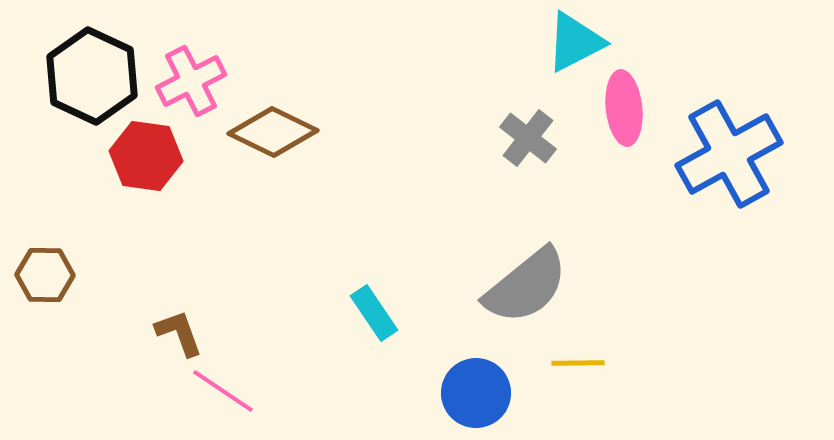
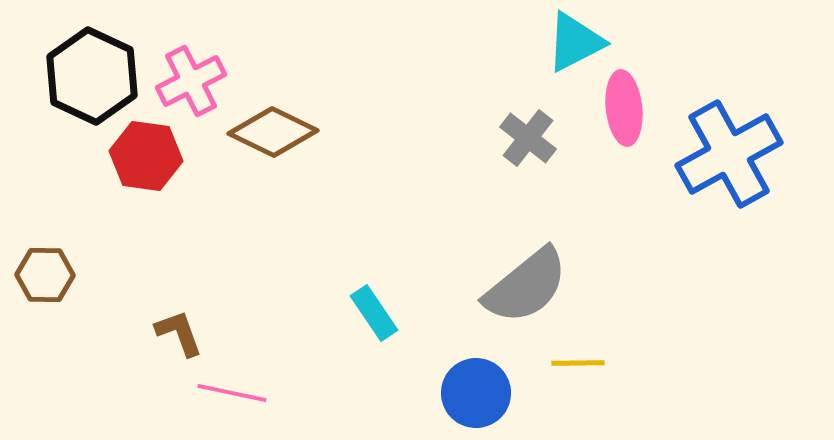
pink line: moved 9 px right, 2 px down; rotated 22 degrees counterclockwise
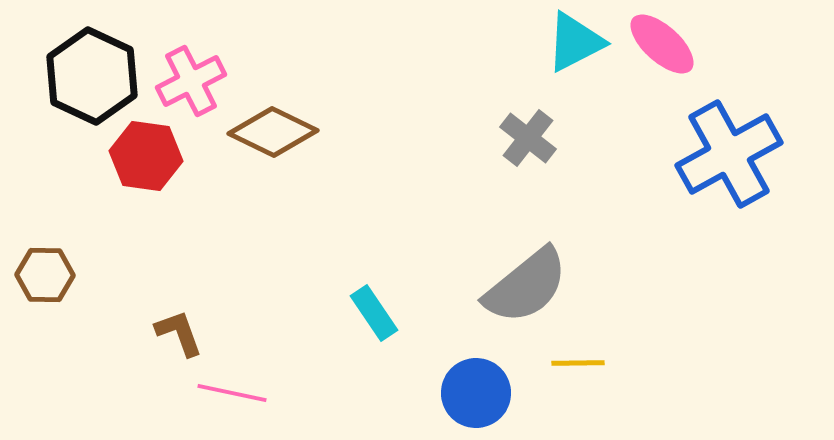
pink ellipse: moved 38 px right, 64 px up; rotated 42 degrees counterclockwise
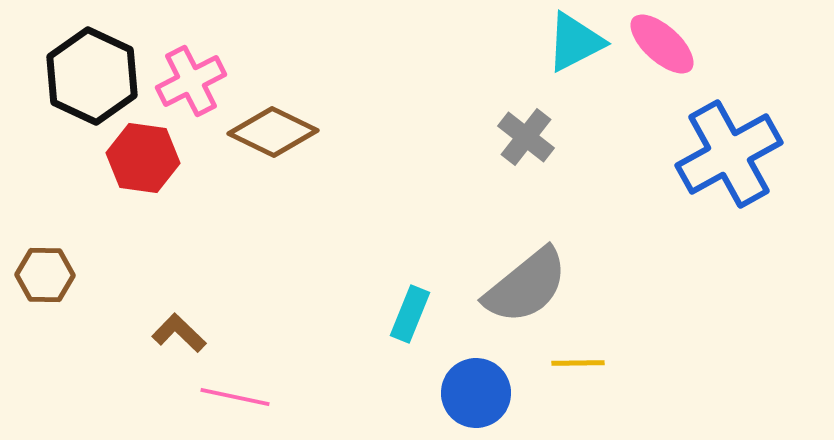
gray cross: moved 2 px left, 1 px up
red hexagon: moved 3 px left, 2 px down
cyan rectangle: moved 36 px right, 1 px down; rotated 56 degrees clockwise
brown L-shape: rotated 26 degrees counterclockwise
pink line: moved 3 px right, 4 px down
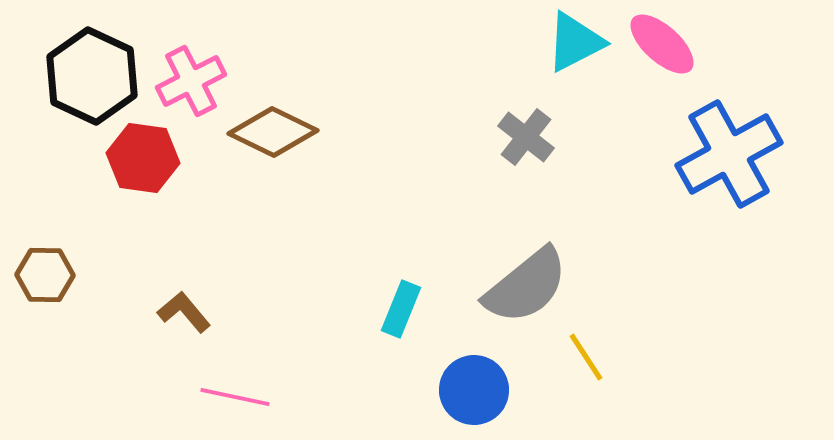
cyan rectangle: moved 9 px left, 5 px up
brown L-shape: moved 5 px right, 21 px up; rotated 6 degrees clockwise
yellow line: moved 8 px right, 6 px up; rotated 58 degrees clockwise
blue circle: moved 2 px left, 3 px up
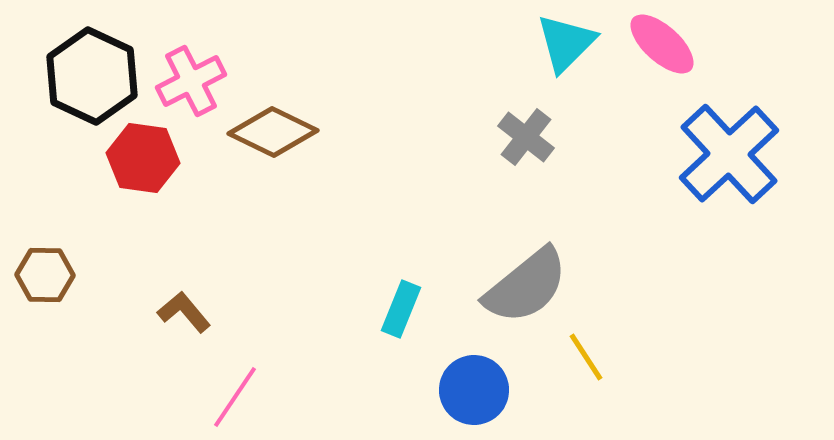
cyan triangle: moved 9 px left, 1 px down; rotated 18 degrees counterclockwise
blue cross: rotated 14 degrees counterclockwise
pink line: rotated 68 degrees counterclockwise
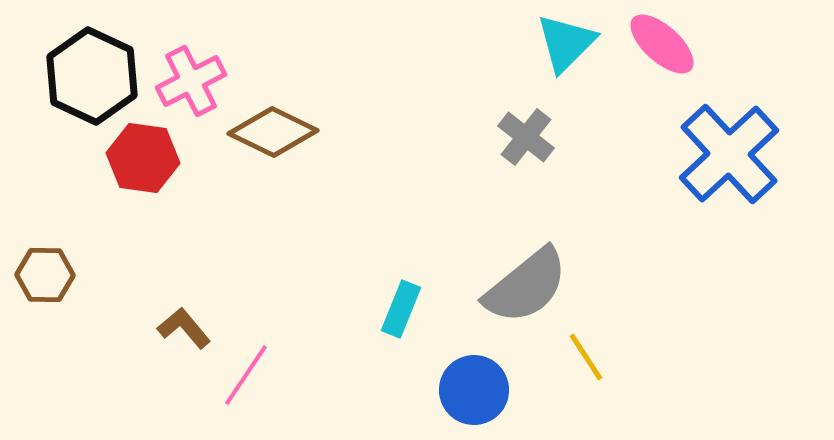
brown L-shape: moved 16 px down
pink line: moved 11 px right, 22 px up
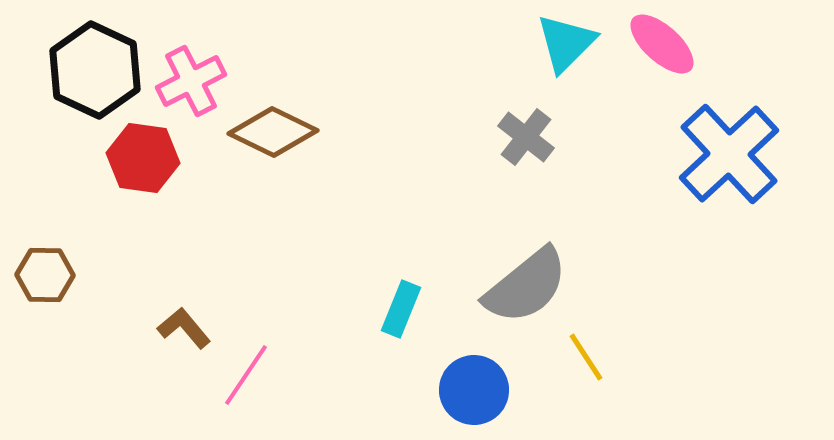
black hexagon: moved 3 px right, 6 px up
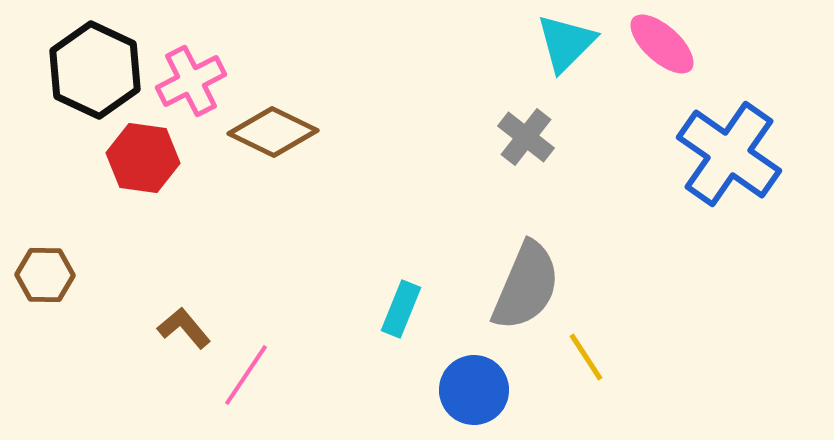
blue cross: rotated 12 degrees counterclockwise
gray semicircle: rotated 28 degrees counterclockwise
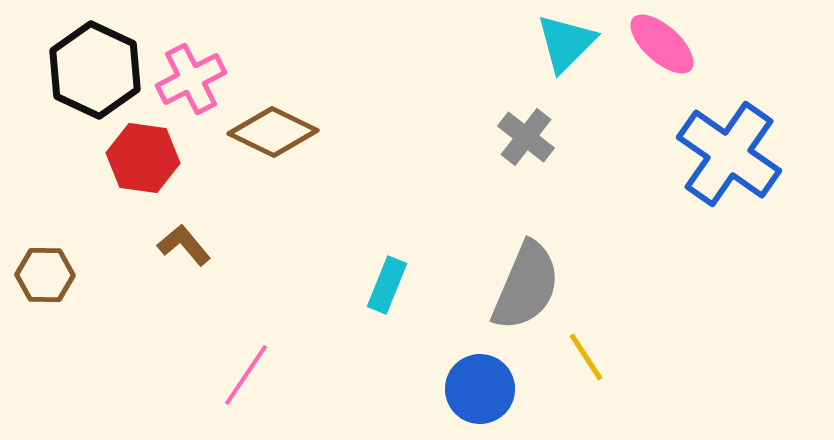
pink cross: moved 2 px up
cyan rectangle: moved 14 px left, 24 px up
brown L-shape: moved 83 px up
blue circle: moved 6 px right, 1 px up
